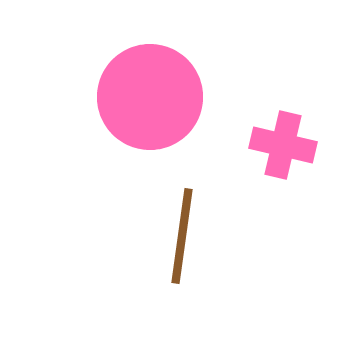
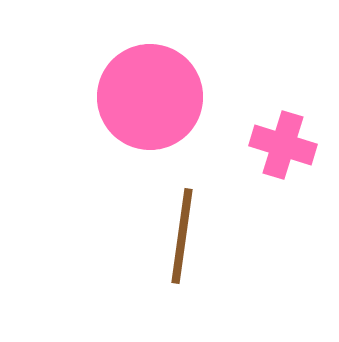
pink cross: rotated 4 degrees clockwise
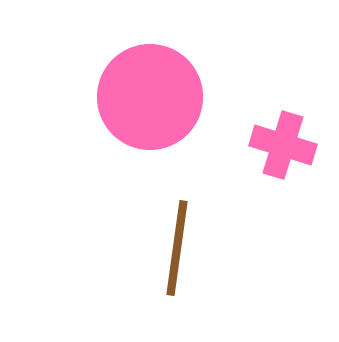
brown line: moved 5 px left, 12 px down
